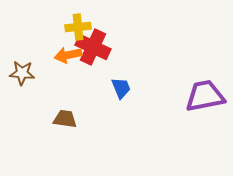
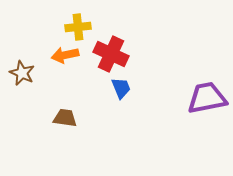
red cross: moved 18 px right, 7 px down
orange arrow: moved 3 px left
brown star: rotated 20 degrees clockwise
purple trapezoid: moved 2 px right, 2 px down
brown trapezoid: moved 1 px up
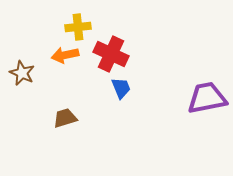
brown trapezoid: rotated 25 degrees counterclockwise
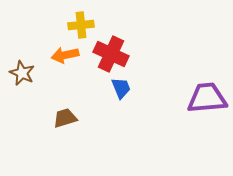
yellow cross: moved 3 px right, 2 px up
purple trapezoid: rotated 6 degrees clockwise
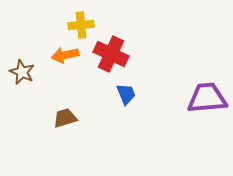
brown star: moved 1 px up
blue trapezoid: moved 5 px right, 6 px down
